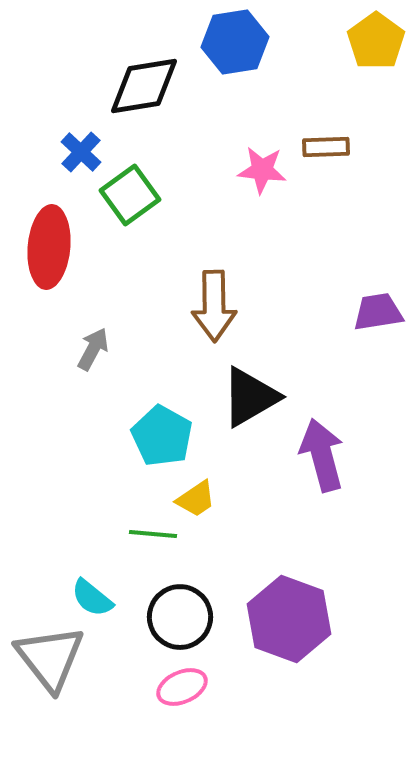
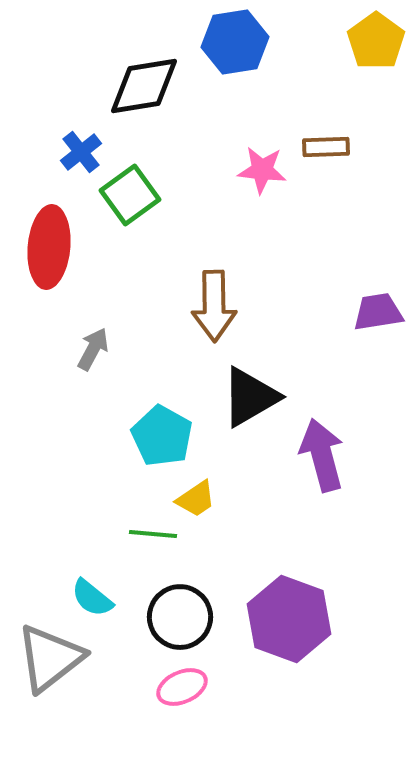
blue cross: rotated 9 degrees clockwise
gray triangle: rotated 30 degrees clockwise
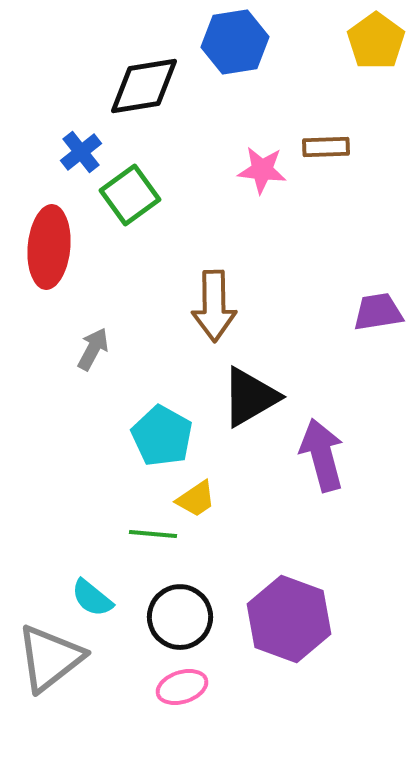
pink ellipse: rotated 6 degrees clockwise
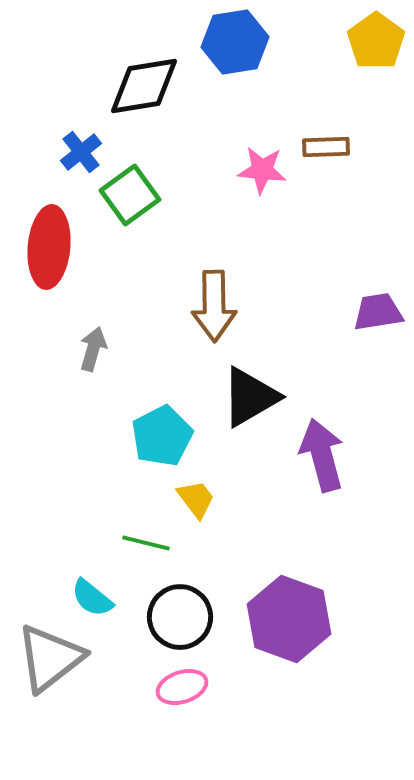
gray arrow: rotated 12 degrees counterclockwise
cyan pentagon: rotated 16 degrees clockwise
yellow trapezoid: rotated 93 degrees counterclockwise
green line: moved 7 px left, 9 px down; rotated 9 degrees clockwise
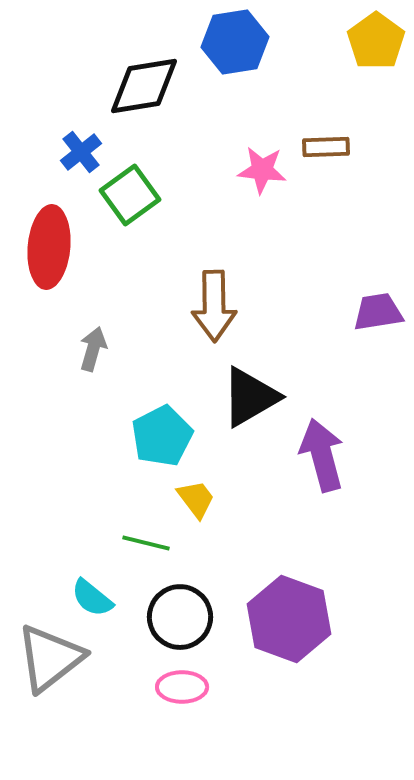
pink ellipse: rotated 18 degrees clockwise
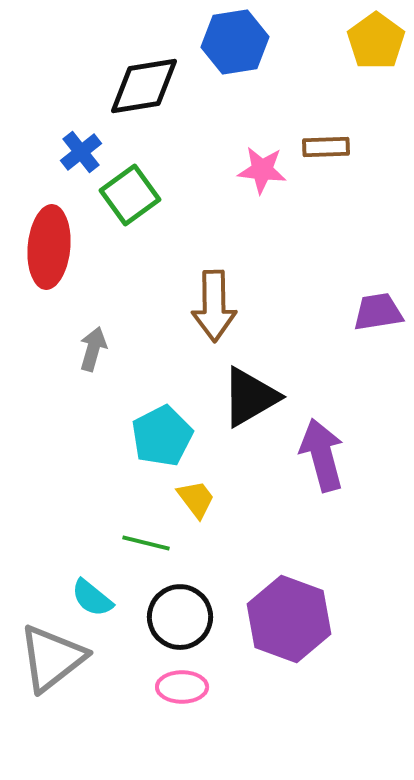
gray triangle: moved 2 px right
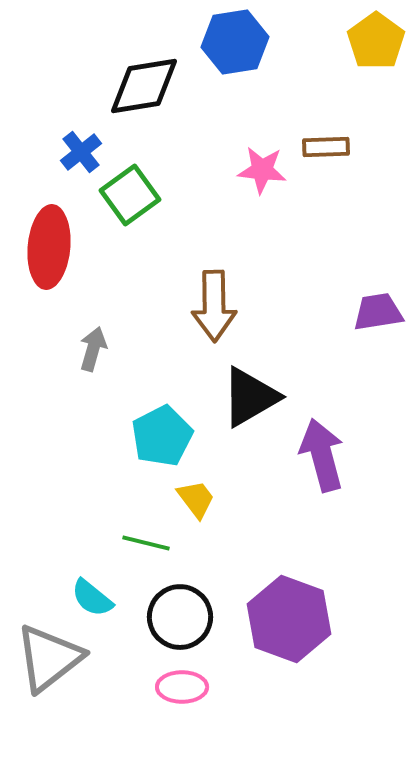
gray triangle: moved 3 px left
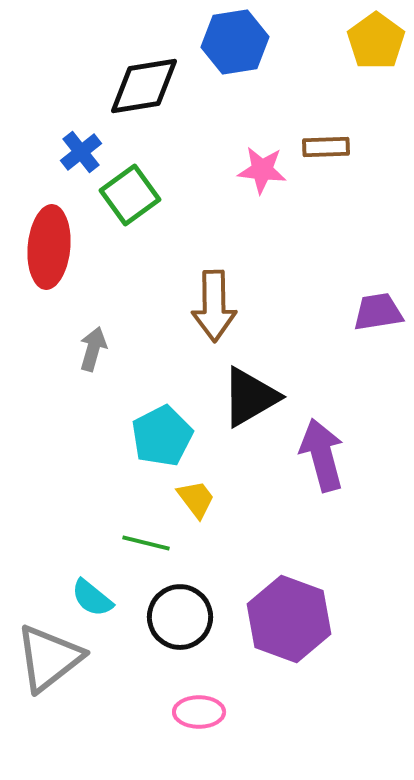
pink ellipse: moved 17 px right, 25 px down
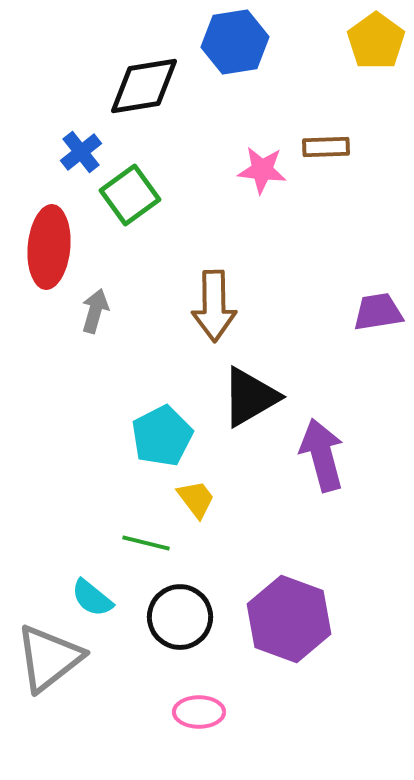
gray arrow: moved 2 px right, 38 px up
